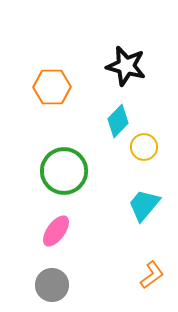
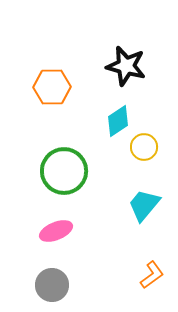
cyan diamond: rotated 12 degrees clockwise
pink ellipse: rotated 32 degrees clockwise
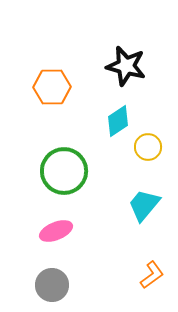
yellow circle: moved 4 px right
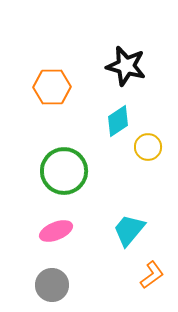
cyan trapezoid: moved 15 px left, 25 px down
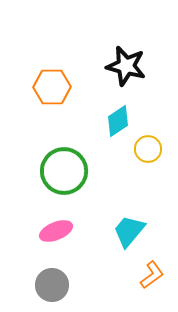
yellow circle: moved 2 px down
cyan trapezoid: moved 1 px down
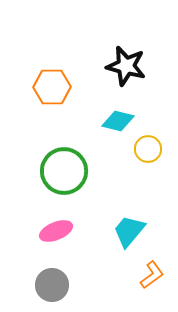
cyan diamond: rotated 48 degrees clockwise
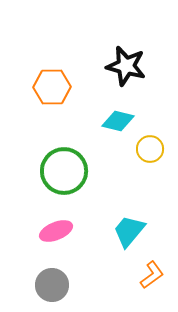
yellow circle: moved 2 px right
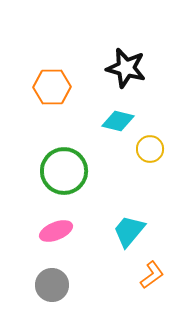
black star: moved 2 px down
